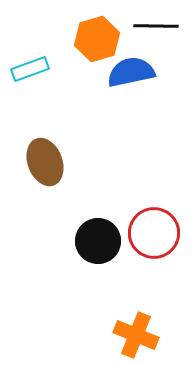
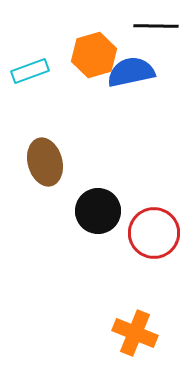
orange hexagon: moved 3 px left, 16 px down
cyan rectangle: moved 2 px down
brown ellipse: rotated 6 degrees clockwise
black circle: moved 30 px up
orange cross: moved 1 px left, 2 px up
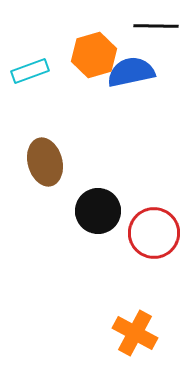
orange cross: rotated 6 degrees clockwise
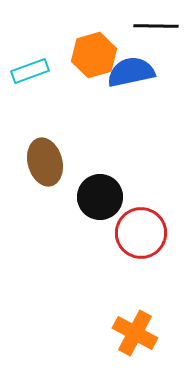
black circle: moved 2 px right, 14 px up
red circle: moved 13 px left
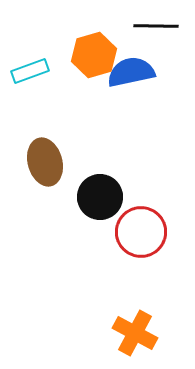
red circle: moved 1 px up
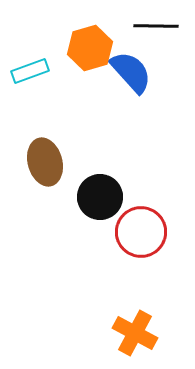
orange hexagon: moved 4 px left, 7 px up
blue semicircle: rotated 60 degrees clockwise
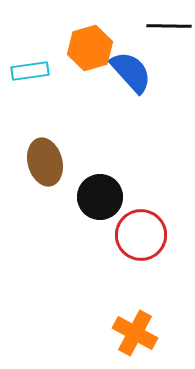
black line: moved 13 px right
cyan rectangle: rotated 12 degrees clockwise
red circle: moved 3 px down
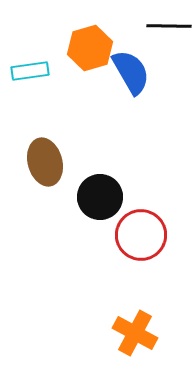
blue semicircle: rotated 12 degrees clockwise
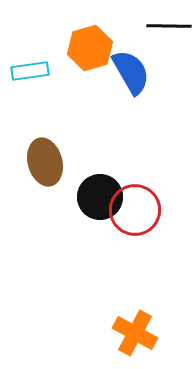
red circle: moved 6 px left, 25 px up
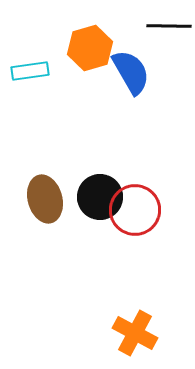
brown ellipse: moved 37 px down
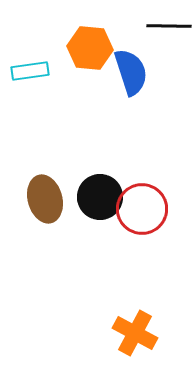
orange hexagon: rotated 21 degrees clockwise
blue semicircle: rotated 12 degrees clockwise
red circle: moved 7 px right, 1 px up
